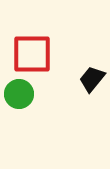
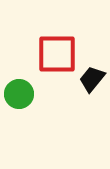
red square: moved 25 px right
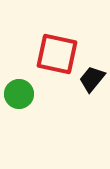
red square: rotated 12 degrees clockwise
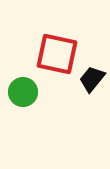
green circle: moved 4 px right, 2 px up
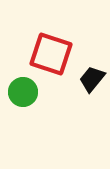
red square: moved 6 px left; rotated 6 degrees clockwise
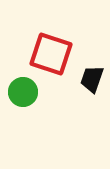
black trapezoid: rotated 20 degrees counterclockwise
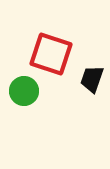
green circle: moved 1 px right, 1 px up
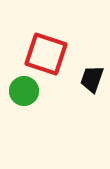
red square: moved 5 px left
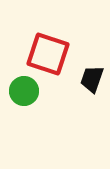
red square: moved 2 px right
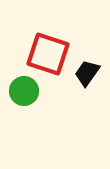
black trapezoid: moved 5 px left, 6 px up; rotated 16 degrees clockwise
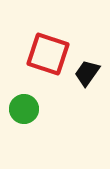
green circle: moved 18 px down
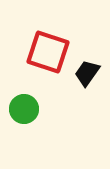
red square: moved 2 px up
